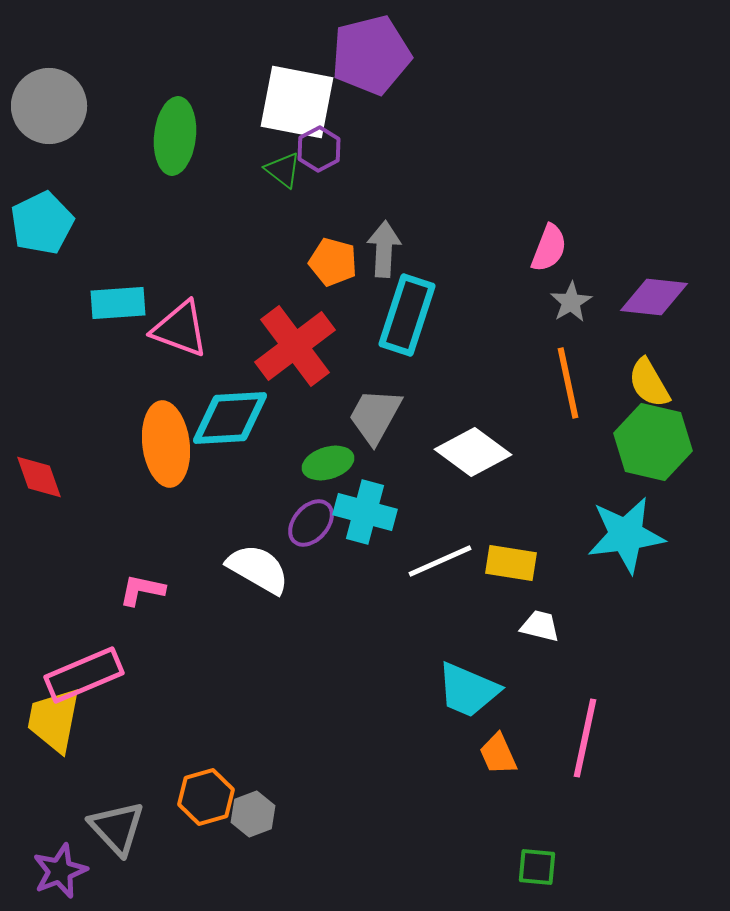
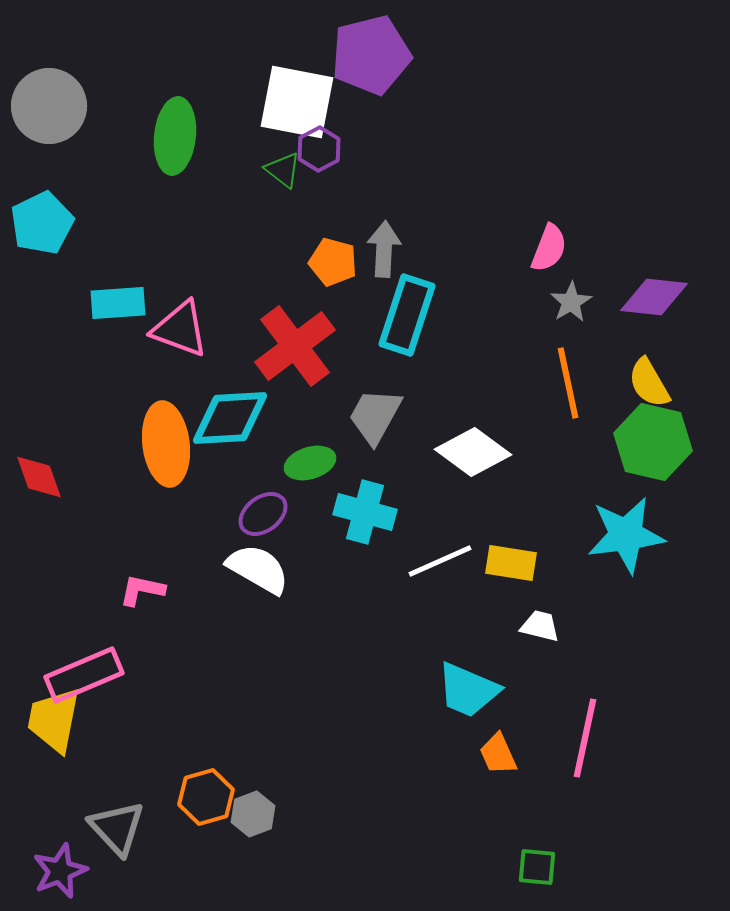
green ellipse at (328, 463): moved 18 px left
purple ellipse at (311, 523): moved 48 px left, 9 px up; rotated 12 degrees clockwise
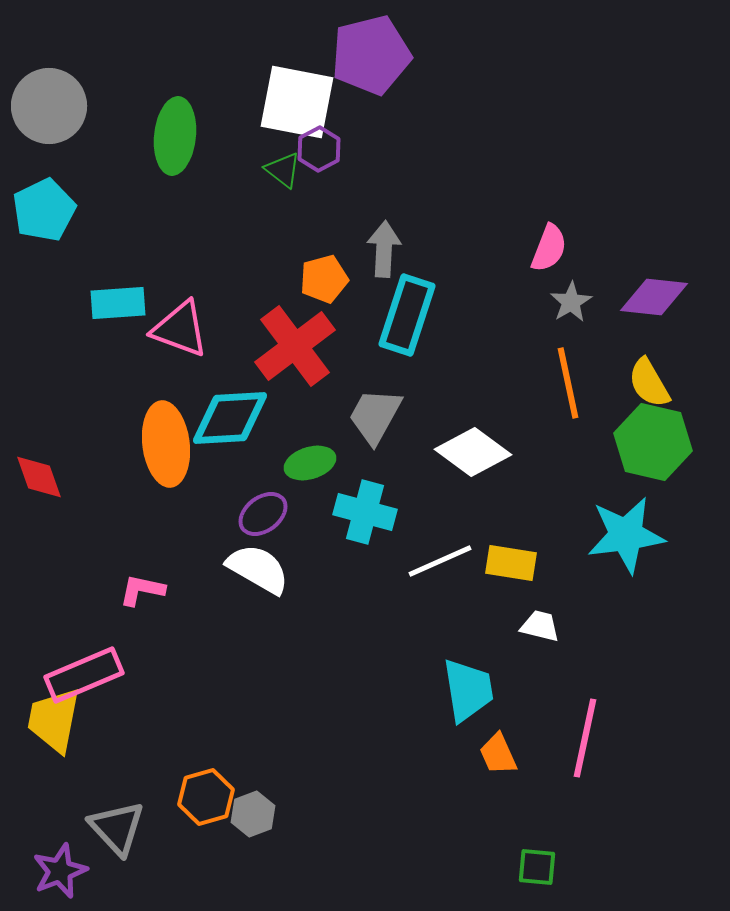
cyan pentagon at (42, 223): moved 2 px right, 13 px up
orange pentagon at (333, 262): moved 9 px left, 17 px down; rotated 30 degrees counterclockwise
cyan trapezoid at (468, 690): rotated 122 degrees counterclockwise
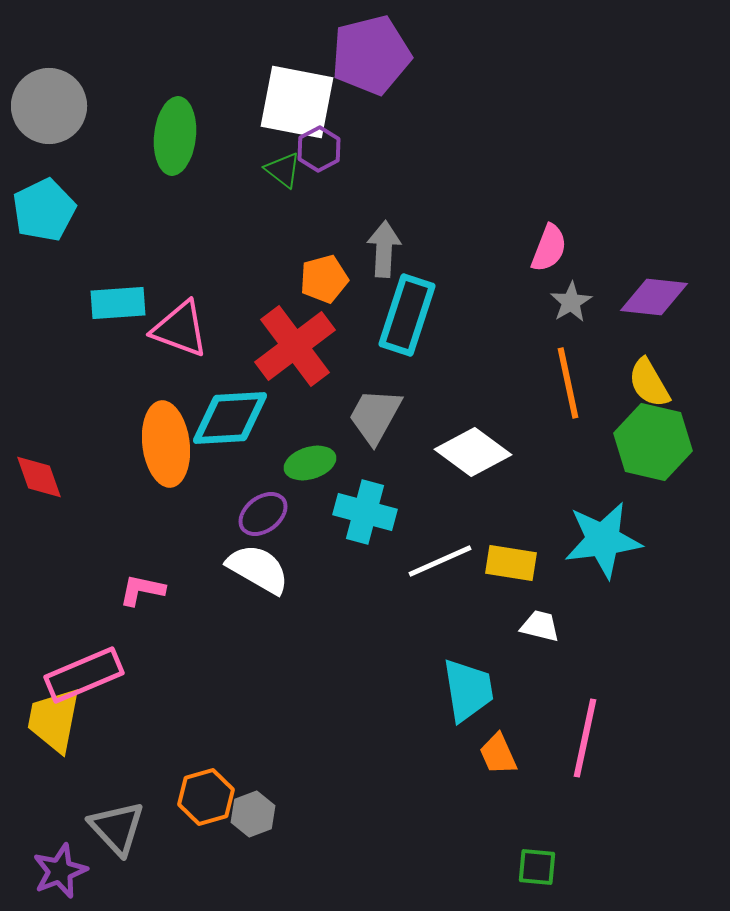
cyan star at (626, 535): moved 23 px left, 5 px down
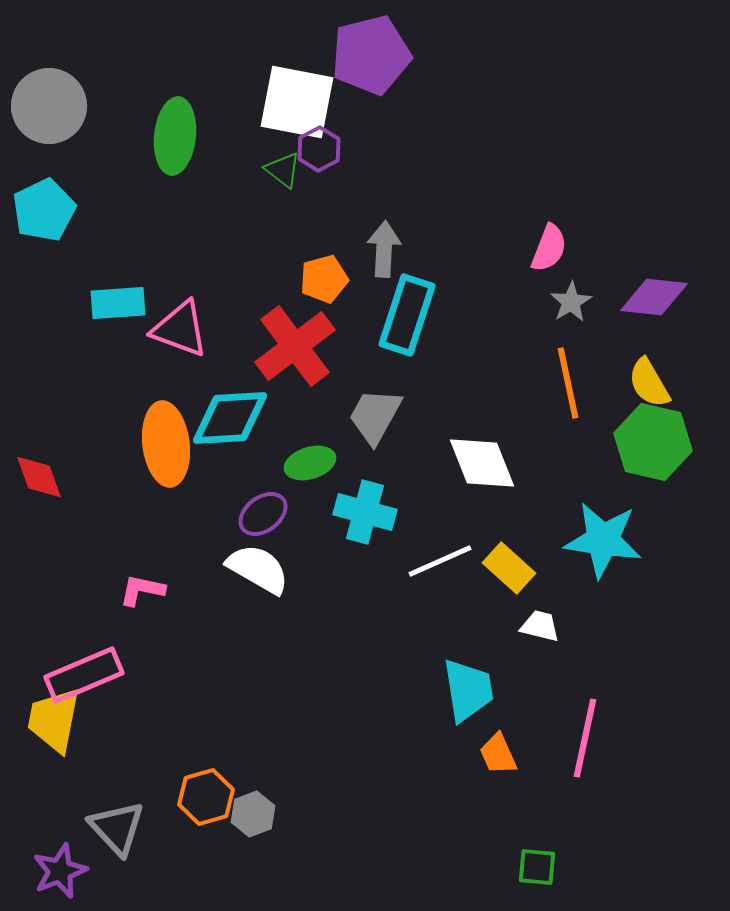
white diamond at (473, 452): moved 9 px right, 11 px down; rotated 32 degrees clockwise
cyan star at (603, 540): rotated 16 degrees clockwise
yellow rectangle at (511, 563): moved 2 px left, 5 px down; rotated 33 degrees clockwise
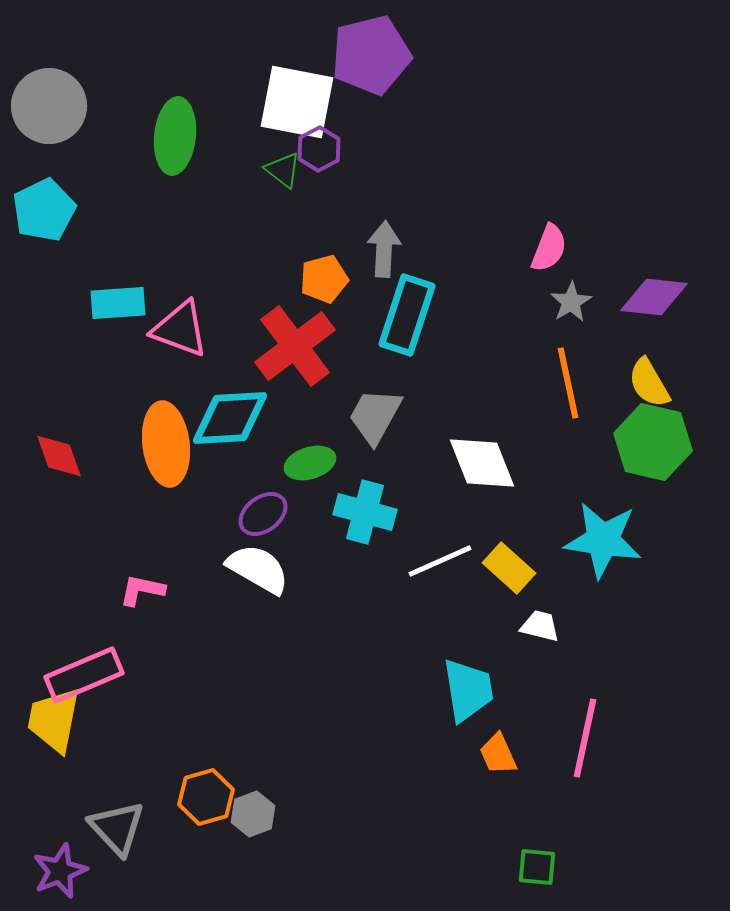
red diamond at (39, 477): moved 20 px right, 21 px up
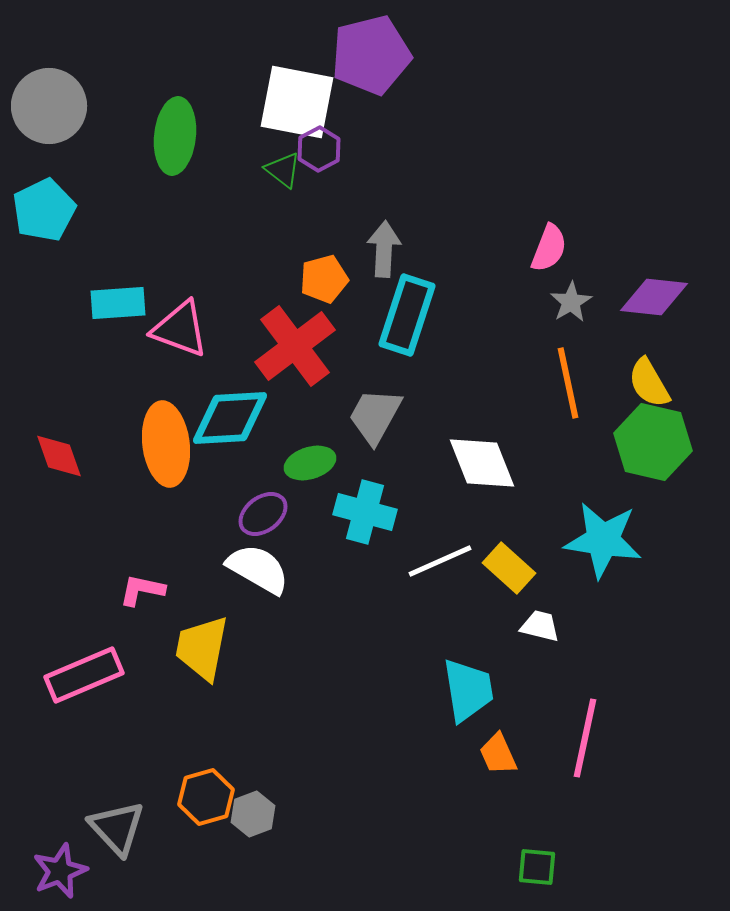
yellow trapezoid at (54, 720): moved 148 px right, 72 px up
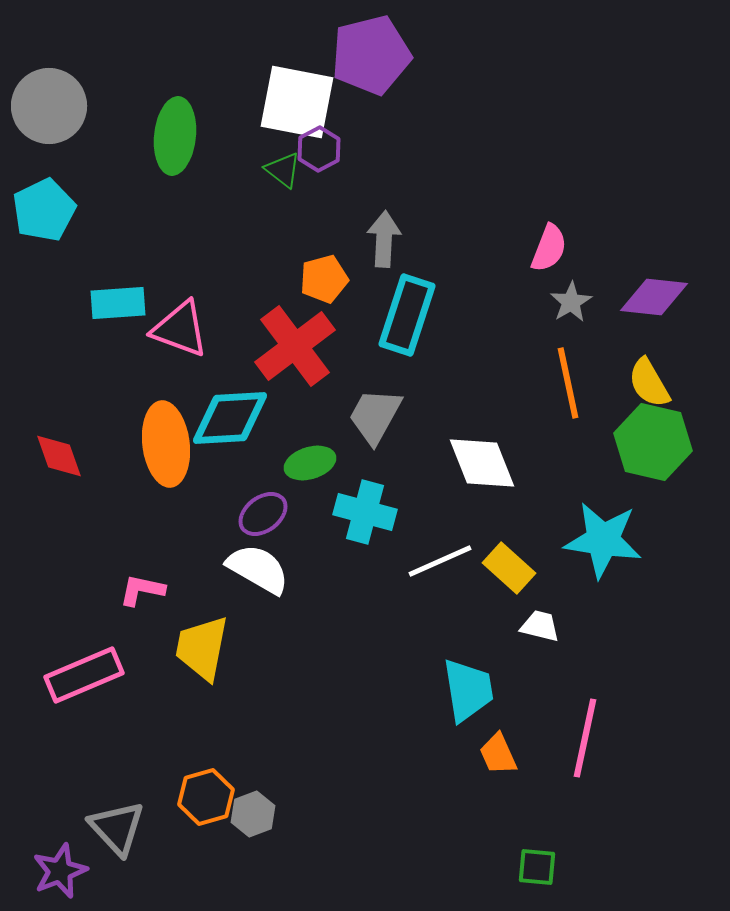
gray arrow at (384, 249): moved 10 px up
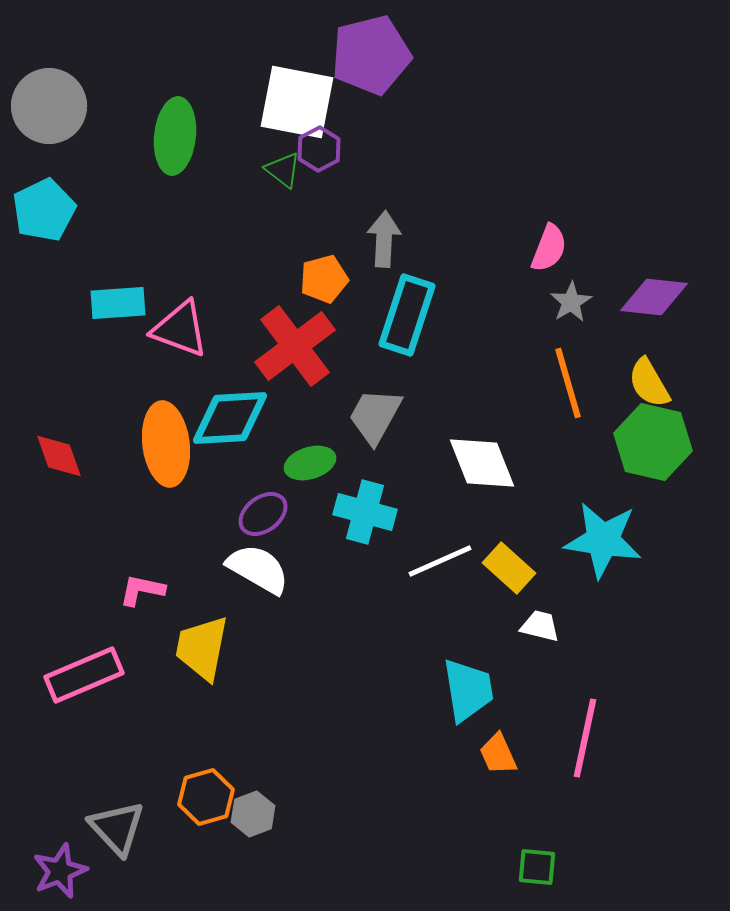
orange line at (568, 383): rotated 4 degrees counterclockwise
